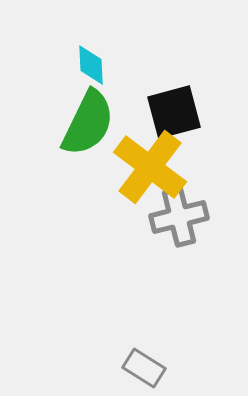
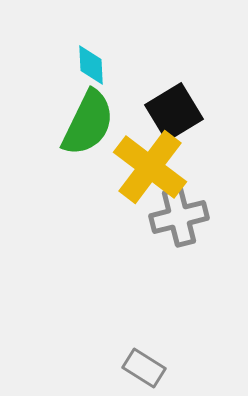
black square: rotated 16 degrees counterclockwise
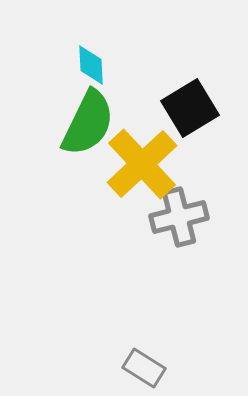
black square: moved 16 px right, 4 px up
yellow cross: moved 8 px left, 3 px up; rotated 10 degrees clockwise
